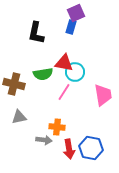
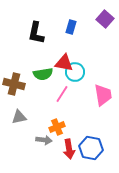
purple square: moved 29 px right, 6 px down; rotated 24 degrees counterclockwise
pink line: moved 2 px left, 2 px down
orange cross: rotated 28 degrees counterclockwise
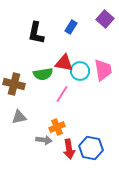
blue rectangle: rotated 16 degrees clockwise
cyan circle: moved 5 px right, 1 px up
pink trapezoid: moved 25 px up
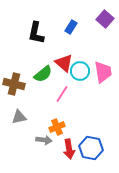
red triangle: rotated 30 degrees clockwise
pink trapezoid: moved 2 px down
green semicircle: rotated 30 degrees counterclockwise
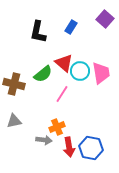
black L-shape: moved 2 px right, 1 px up
pink trapezoid: moved 2 px left, 1 px down
gray triangle: moved 5 px left, 4 px down
red arrow: moved 2 px up
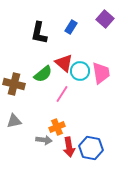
black L-shape: moved 1 px right, 1 px down
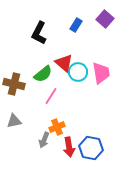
blue rectangle: moved 5 px right, 2 px up
black L-shape: rotated 15 degrees clockwise
cyan circle: moved 2 px left, 1 px down
pink line: moved 11 px left, 2 px down
gray arrow: rotated 105 degrees clockwise
